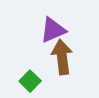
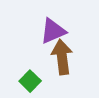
purple triangle: moved 1 px down
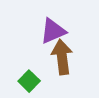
green square: moved 1 px left
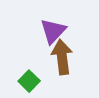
purple triangle: rotated 24 degrees counterclockwise
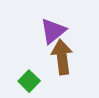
purple triangle: rotated 8 degrees clockwise
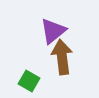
green square: rotated 15 degrees counterclockwise
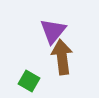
purple triangle: rotated 12 degrees counterclockwise
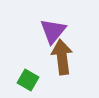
green square: moved 1 px left, 1 px up
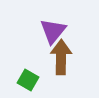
brown arrow: moved 1 px left; rotated 8 degrees clockwise
